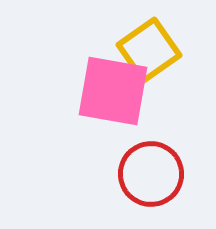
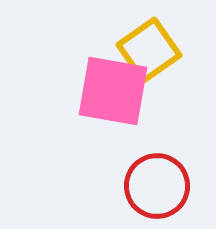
red circle: moved 6 px right, 12 px down
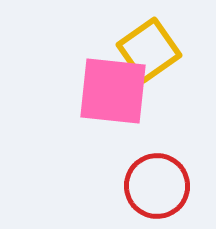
pink square: rotated 4 degrees counterclockwise
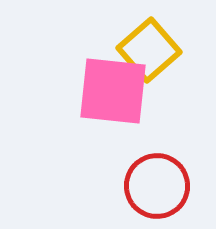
yellow square: rotated 6 degrees counterclockwise
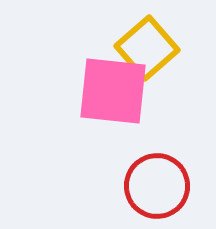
yellow square: moved 2 px left, 2 px up
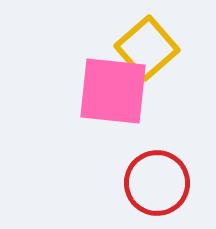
red circle: moved 3 px up
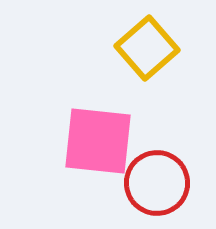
pink square: moved 15 px left, 50 px down
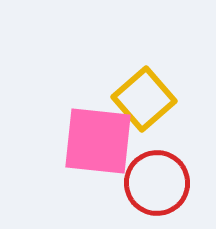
yellow square: moved 3 px left, 51 px down
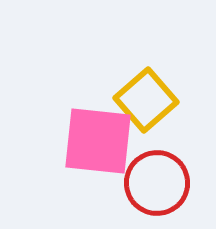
yellow square: moved 2 px right, 1 px down
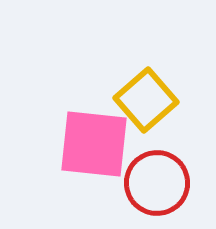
pink square: moved 4 px left, 3 px down
